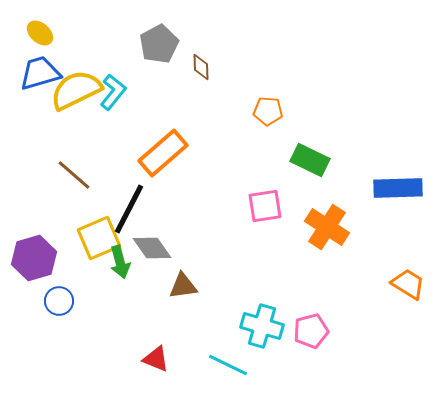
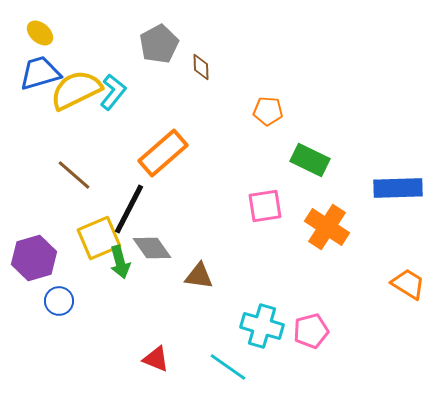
brown triangle: moved 16 px right, 10 px up; rotated 16 degrees clockwise
cyan line: moved 2 px down; rotated 9 degrees clockwise
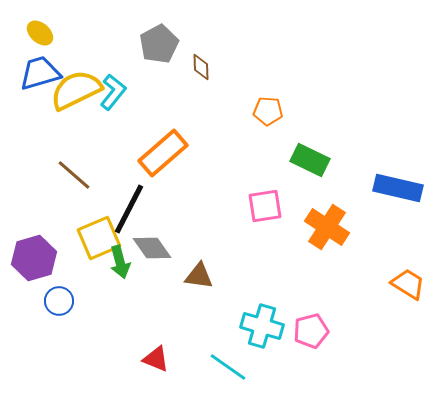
blue rectangle: rotated 15 degrees clockwise
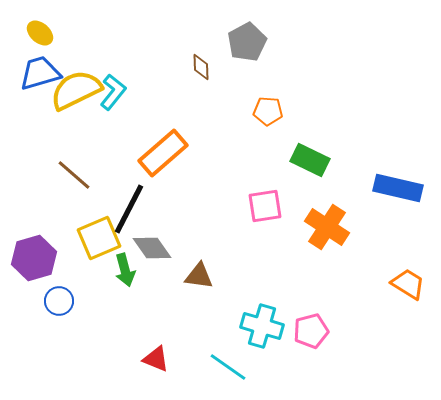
gray pentagon: moved 88 px right, 2 px up
green arrow: moved 5 px right, 8 px down
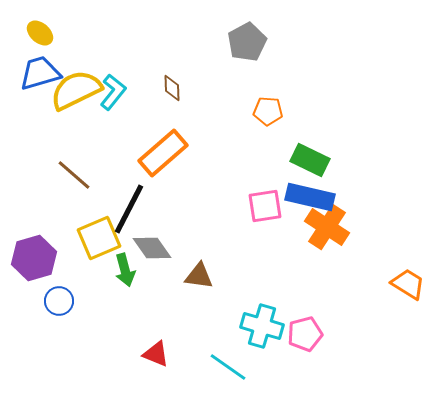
brown diamond: moved 29 px left, 21 px down
blue rectangle: moved 88 px left, 9 px down
pink pentagon: moved 6 px left, 3 px down
red triangle: moved 5 px up
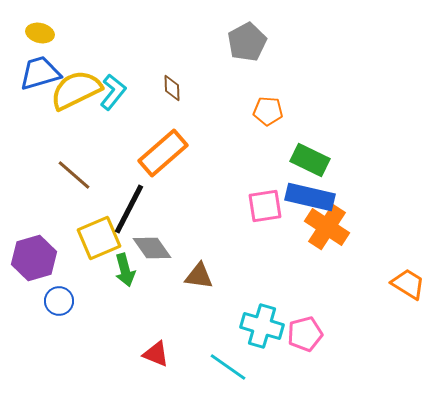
yellow ellipse: rotated 28 degrees counterclockwise
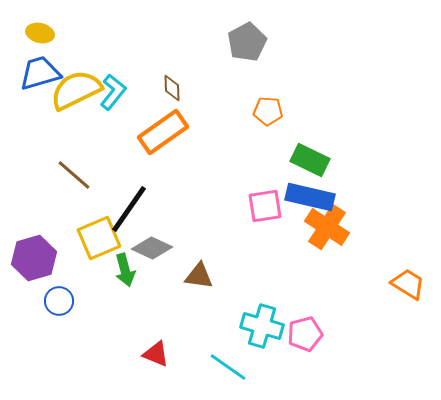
orange rectangle: moved 21 px up; rotated 6 degrees clockwise
black line: rotated 8 degrees clockwise
gray diamond: rotated 30 degrees counterclockwise
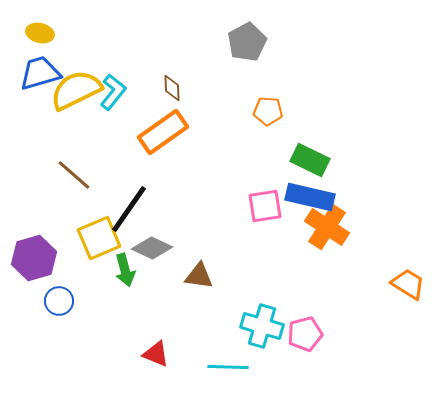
cyan line: rotated 33 degrees counterclockwise
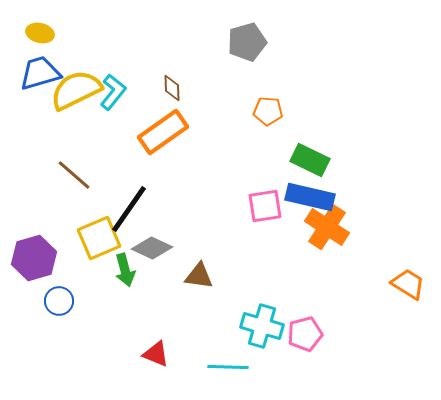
gray pentagon: rotated 12 degrees clockwise
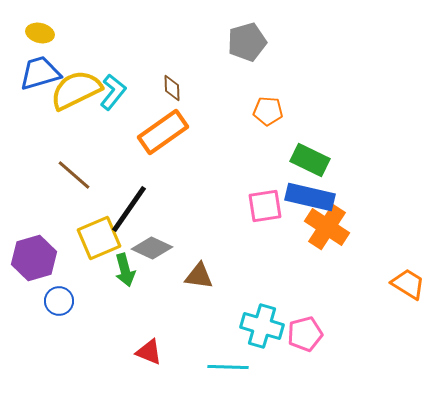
red triangle: moved 7 px left, 2 px up
